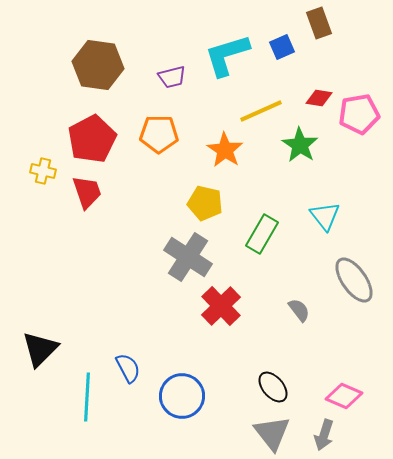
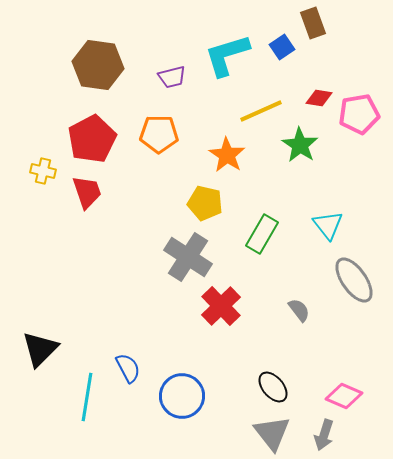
brown rectangle: moved 6 px left
blue square: rotated 10 degrees counterclockwise
orange star: moved 2 px right, 5 px down
cyan triangle: moved 3 px right, 9 px down
cyan line: rotated 6 degrees clockwise
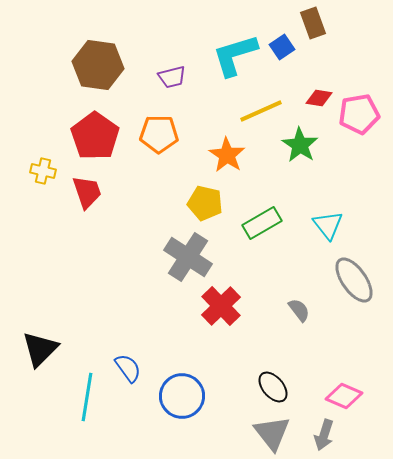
cyan L-shape: moved 8 px right
red pentagon: moved 3 px right, 3 px up; rotated 9 degrees counterclockwise
green rectangle: moved 11 px up; rotated 30 degrees clockwise
blue semicircle: rotated 8 degrees counterclockwise
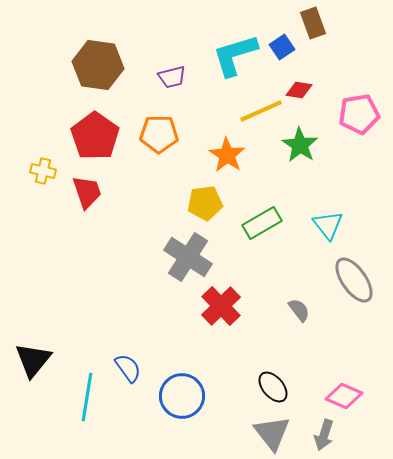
red diamond: moved 20 px left, 8 px up
yellow pentagon: rotated 20 degrees counterclockwise
black triangle: moved 7 px left, 11 px down; rotated 6 degrees counterclockwise
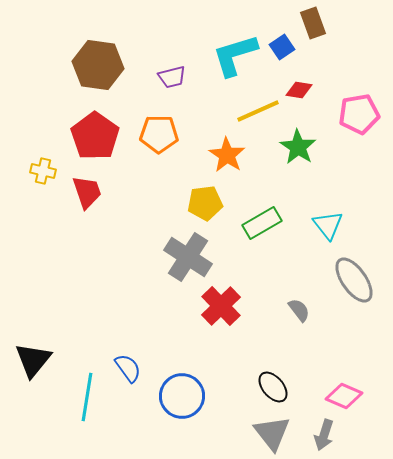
yellow line: moved 3 px left
green star: moved 2 px left, 2 px down
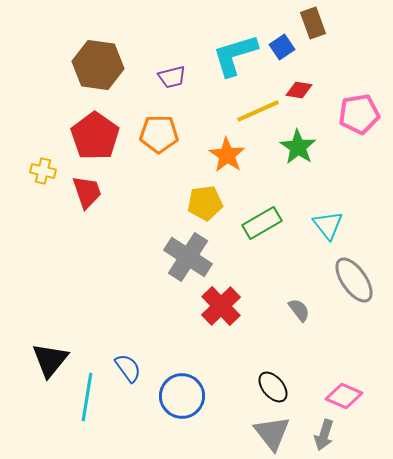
black triangle: moved 17 px right
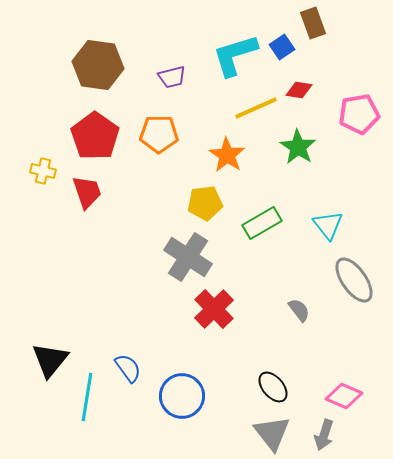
yellow line: moved 2 px left, 3 px up
red cross: moved 7 px left, 3 px down
